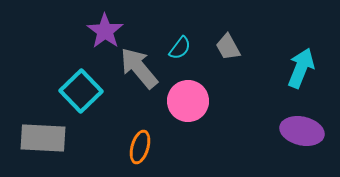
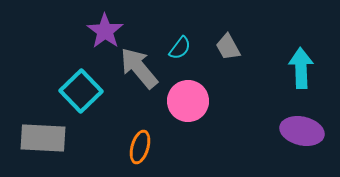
cyan arrow: rotated 24 degrees counterclockwise
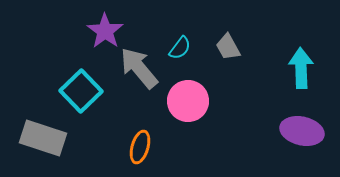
gray rectangle: rotated 15 degrees clockwise
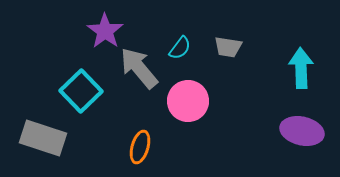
gray trapezoid: rotated 52 degrees counterclockwise
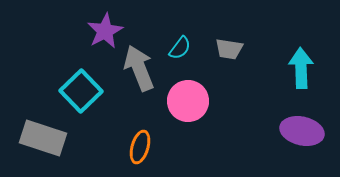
purple star: rotated 9 degrees clockwise
gray trapezoid: moved 1 px right, 2 px down
gray arrow: rotated 18 degrees clockwise
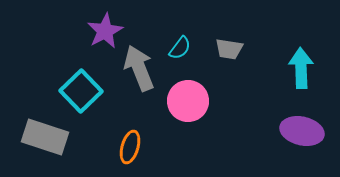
gray rectangle: moved 2 px right, 1 px up
orange ellipse: moved 10 px left
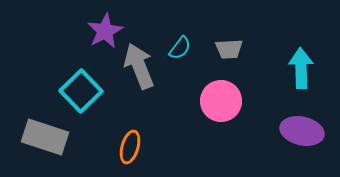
gray trapezoid: rotated 12 degrees counterclockwise
gray arrow: moved 2 px up
pink circle: moved 33 px right
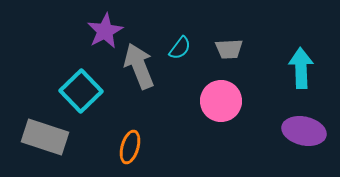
purple ellipse: moved 2 px right
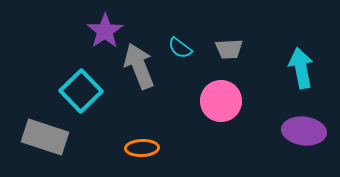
purple star: rotated 6 degrees counterclockwise
cyan semicircle: rotated 90 degrees clockwise
cyan arrow: rotated 9 degrees counterclockwise
purple ellipse: rotated 6 degrees counterclockwise
orange ellipse: moved 12 px right, 1 px down; rotated 72 degrees clockwise
